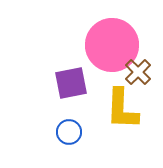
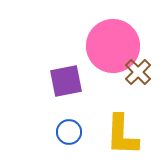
pink circle: moved 1 px right, 1 px down
purple square: moved 5 px left, 2 px up
yellow L-shape: moved 26 px down
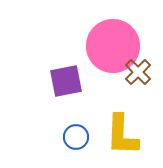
blue circle: moved 7 px right, 5 px down
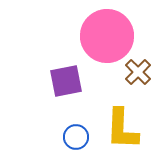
pink circle: moved 6 px left, 10 px up
yellow L-shape: moved 6 px up
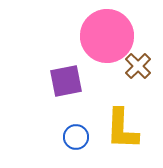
brown cross: moved 6 px up
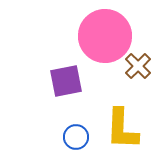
pink circle: moved 2 px left
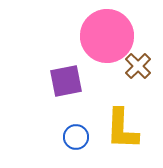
pink circle: moved 2 px right
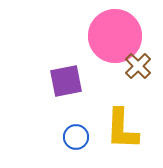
pink circle: moved 8 px right
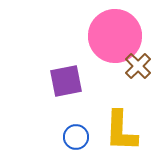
yellow L-shape: moved 1 px left, 2 px down
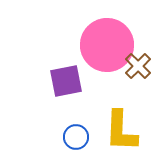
pink circle: moved 8 px left, 9 px down
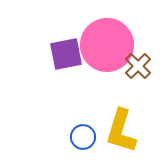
purple square: moved 27 px up
yellow L-shape: rotated 15 degrees clockwise
blue circle: moved 7 px right
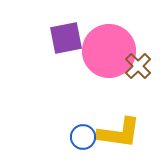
pink circle: moved 2 px right, 6 px down
purple square: moved 16 px up
yellow L-shape: moved 2 px left, 2 px down; rotated 99 degrees counterclockwise
